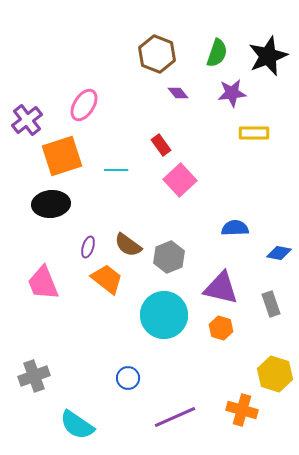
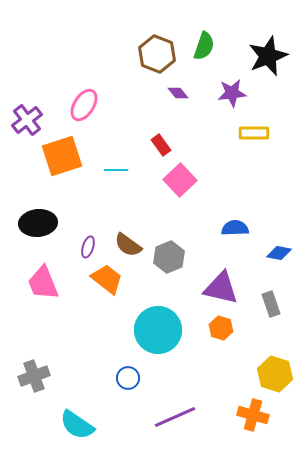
green semicircle: moved 13 px left, 7 px up
black ellipse: moved 13 px left, 19 px down
cyan circle: moved 6 px left, 15 px down
orange cross: moved 11 px right, 5 px down
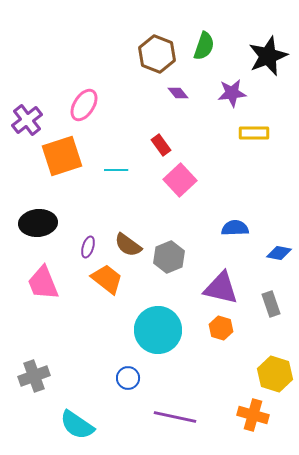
purple line: rotated 36 degrees clockwise
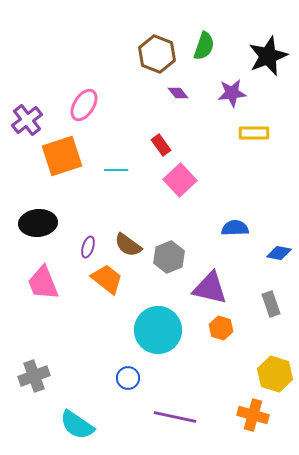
purple triangle: moved 11 px left
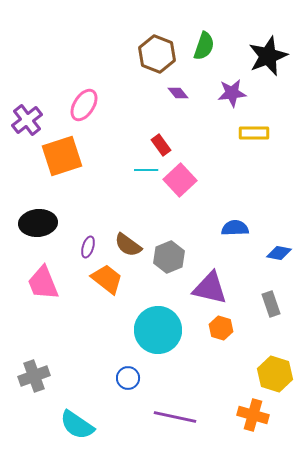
cyan line: moved 30 px right
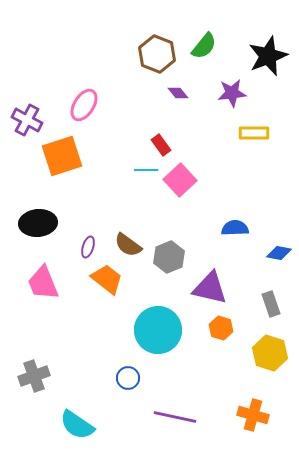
green semicircle: rotated 20 degrees clockwise
purple cross: rotated 24 degrees counterclockwise
yellow hexagon: moved 5 px left, 21 px up
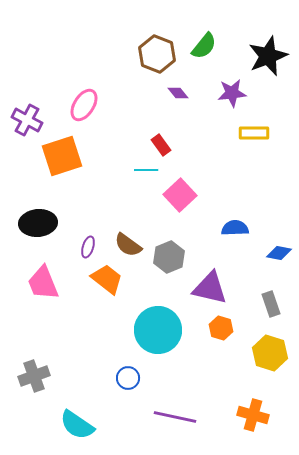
pink square: moved 15 px down
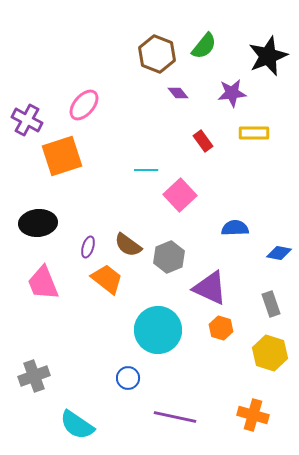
pink ellipse: rotated 8 degrees clockwise
red rectangle: moved 42 px right, 4 px up
purple triangle: rotated 12 degrees clockwise
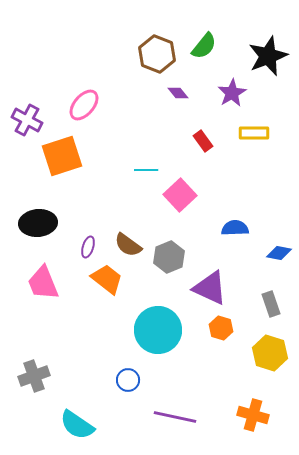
purple star: rotated 24 degrees counterclockwise
blue circle: moved 2 px down
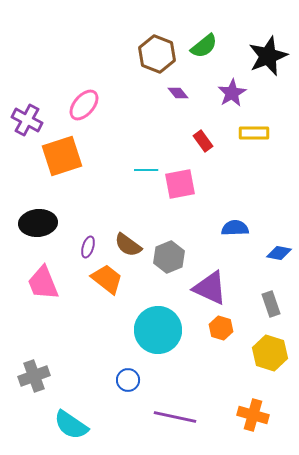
green semicircle: rotated 12 degrees clockwise
pink square: moved 11 px up; rotated 32 degrees clockwise
cyan semicircle: moved 6 px left
